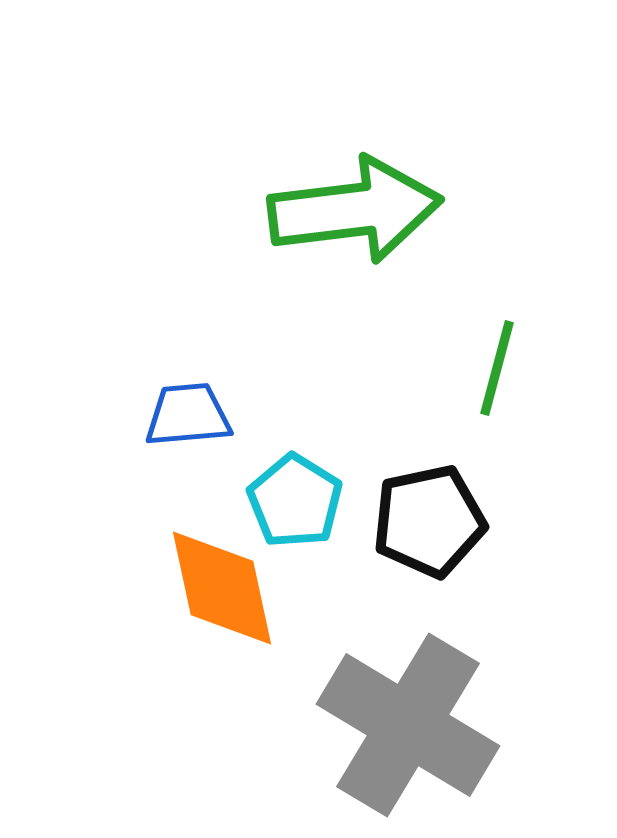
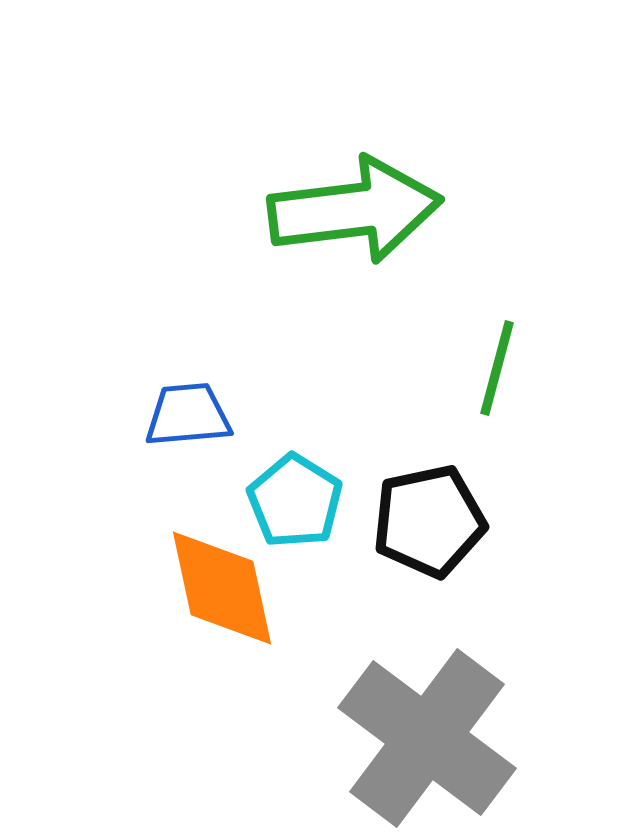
gray cross: moved 19 px right, 13 px down; rotated 6 degrees clockwise
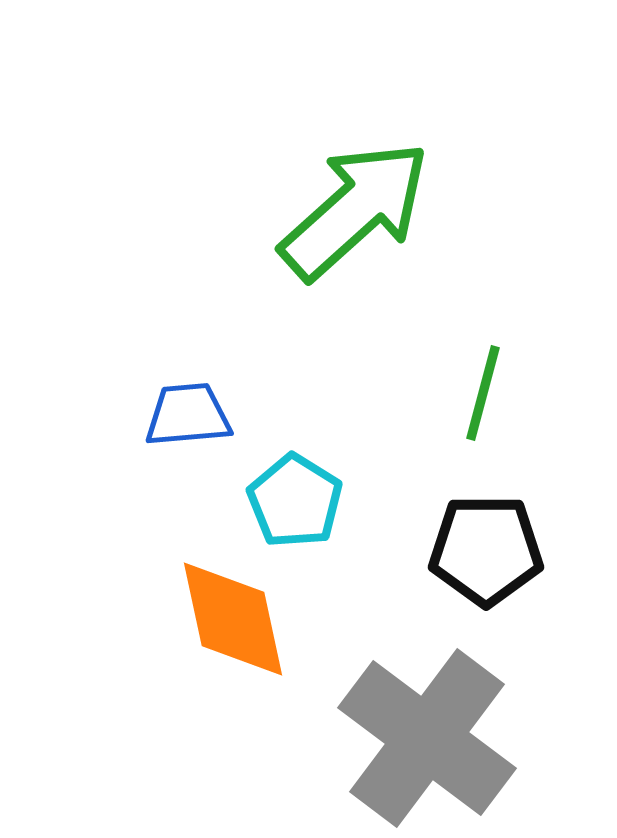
green arrow: rotated 35 degrees counterclockwise
green line: moved 14 px left, 25 px down
black pentagon: moved 57 px right, 29 px down; rotated 12 degrees clockwise
orange diamond: moved 11 px right, 31 px down
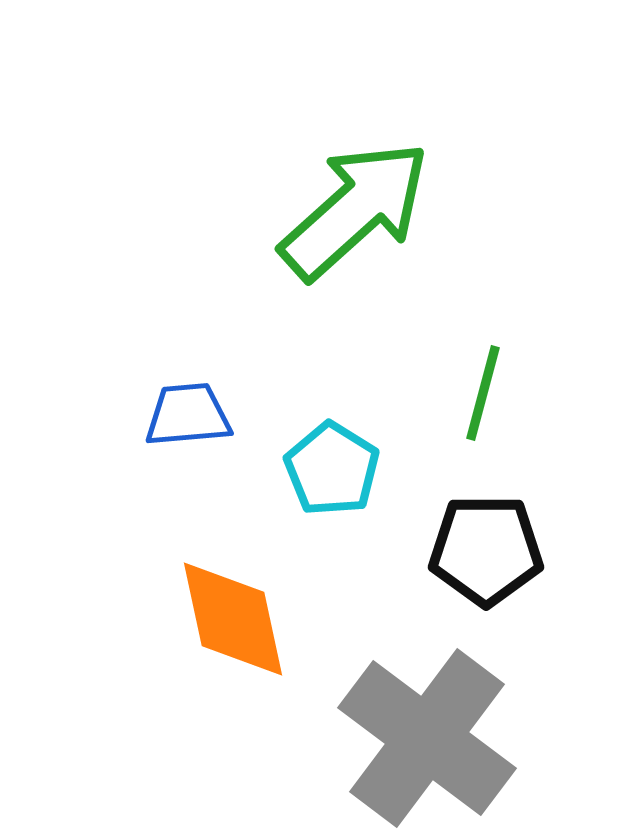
cyan pentagon: moved 37 px right, 32 px up
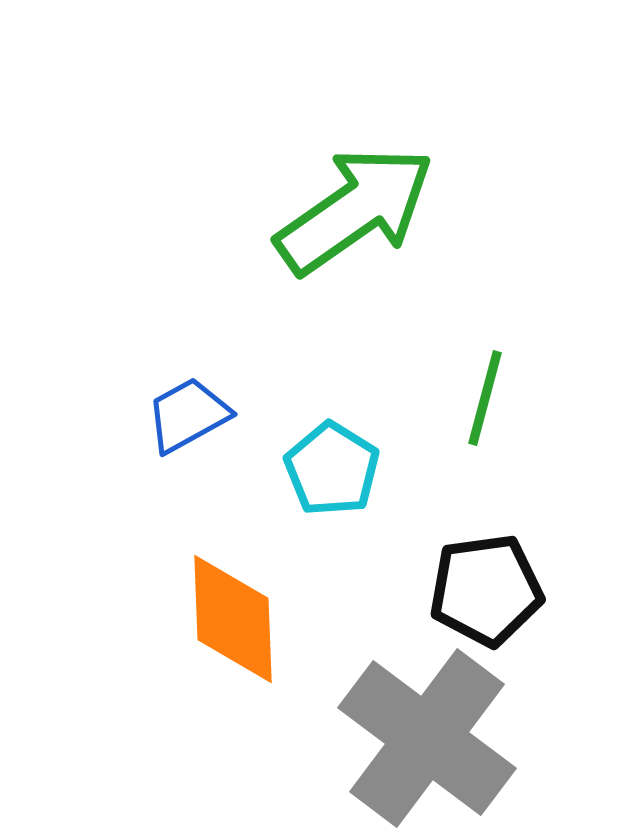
green arrow: rotated 7 degrees clockwise
green line: moved 2 px right, 5 px down
blue trapezoid: rotated 24 degrees counterclockwise
black pentagon: moved 40 px down; rotated 8 degrees counterclockwise
orange diamond: rotated 10 degrees clockwise
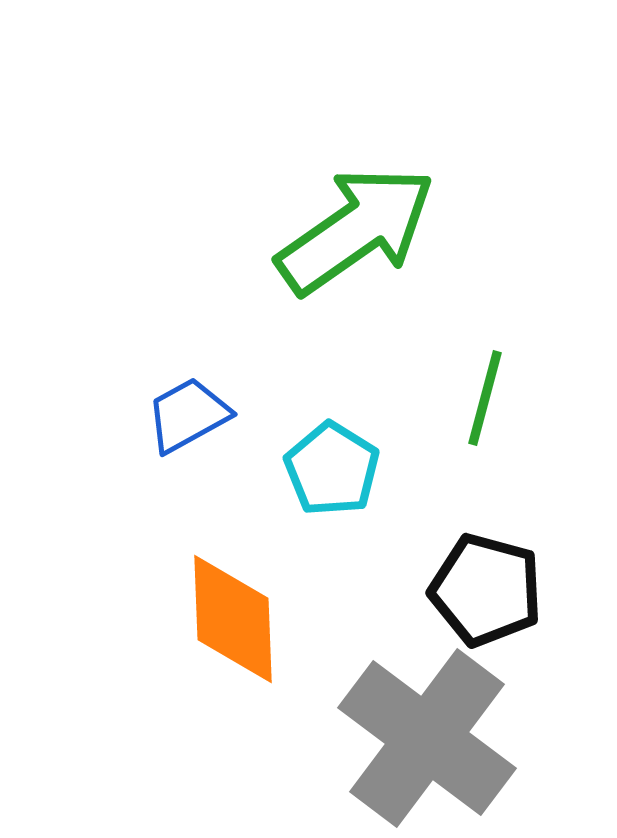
green arrow: moved 1 px right, 20 px down
black pentagon: rotated 23 degrees clockwise
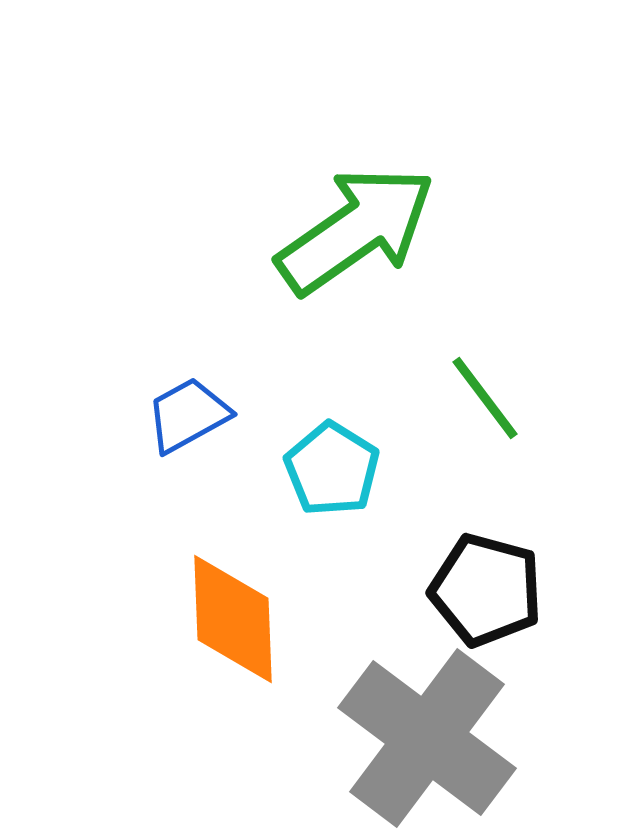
green line: rotated 52 degrees counterclockwise
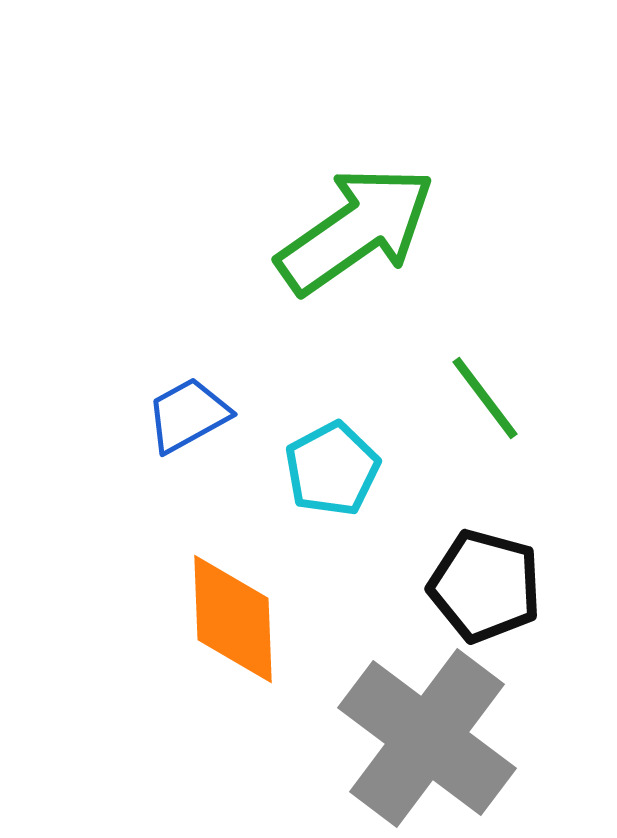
cyan pentagon: rotated 12 degrees clockwise
black pentagon: moved 1 px left, 4 px up
